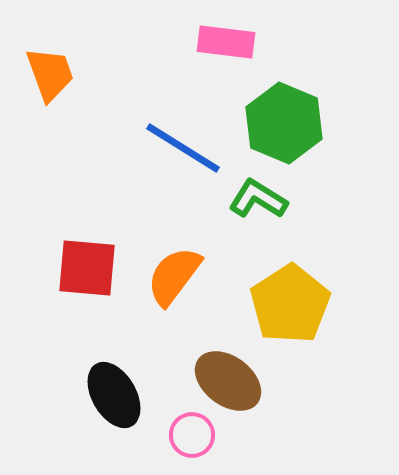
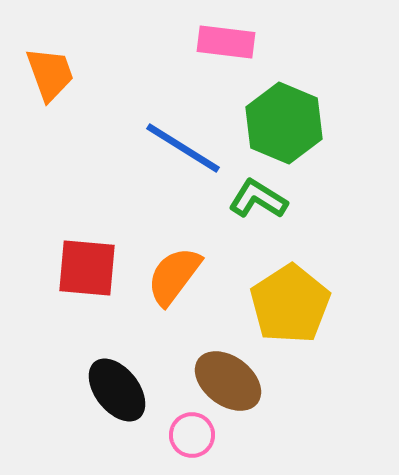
black ellipse: moved 3 px right, 5 px up; rotated 8 degrees counterclockwise
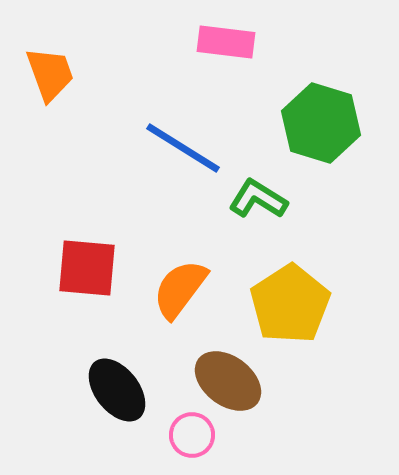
green hexagon: moved 37 px right; rotated 6 degrees counterclockwise
orange semicircle: moved 6 px right, 13 px down
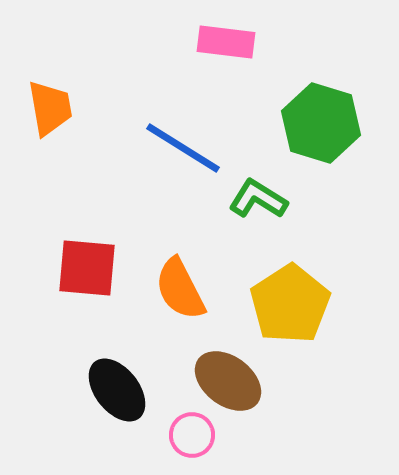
orange trapezoid: moved 34 px down; rotated 10 degrees clockwise
orange semicircle: rotated 64 degrees counterclockwise
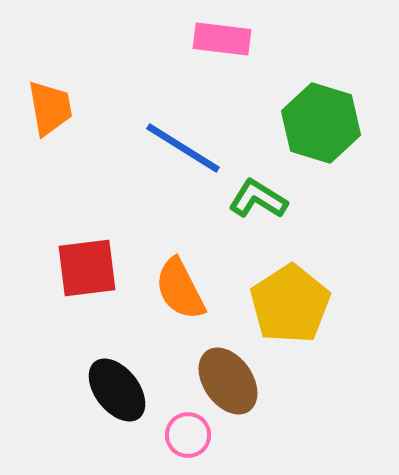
pink rectangle: moved 4 px left, 3 px up
red square: rotated 12 degrees counterclockwise
brown ellipse: rotated 18 degrees clockwise
pink circle: moved 4 px left
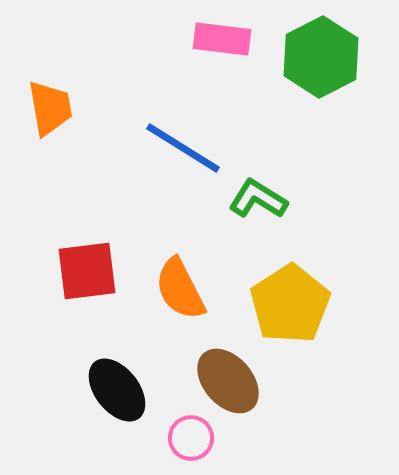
green hexagon: moved 66 px up; rotated 16 degrees clockwise
red square: moved 3 px down
brown ellipse: rotated 6 degrees counterclockwise
pink circle: moved 3 px right, 3 px down
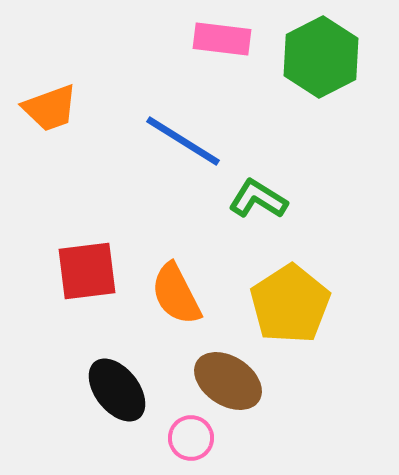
orange trapezoid: rotated 80 degrees clockwise
blue line: moved 7 px up
orange semicircle: moved 4 px left, 5 px down
brown ellipse: rotated 16 degrees counterclockwise
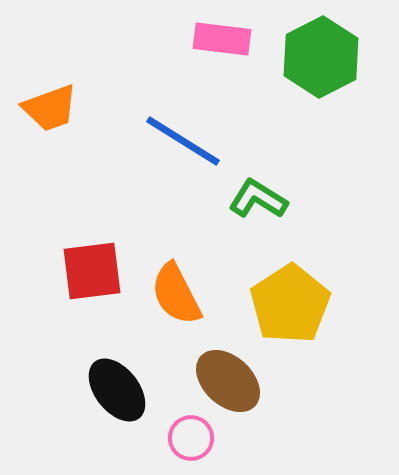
red square: moved 5 px right
brown ellipse: rotated 10 degrees clockwise
